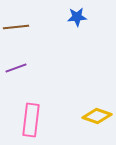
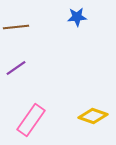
purple line: rotated 15 degrees counterclockwise
yellow diamond: moved 4 px left
pink rectangle: rotated 28 degrees clockwise
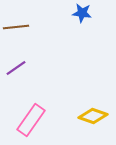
blue star: moved 5 px right, 4 px up; rotated 12 degrees clockwise
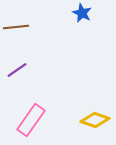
blue star: rotated 18 degrees clockwise
purple line: moved 1 px right, 2 px down
yellow diamond: moved 2 px right, 4 px down
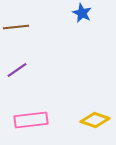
pink rectangle: rotated 48 degrees clockwise
